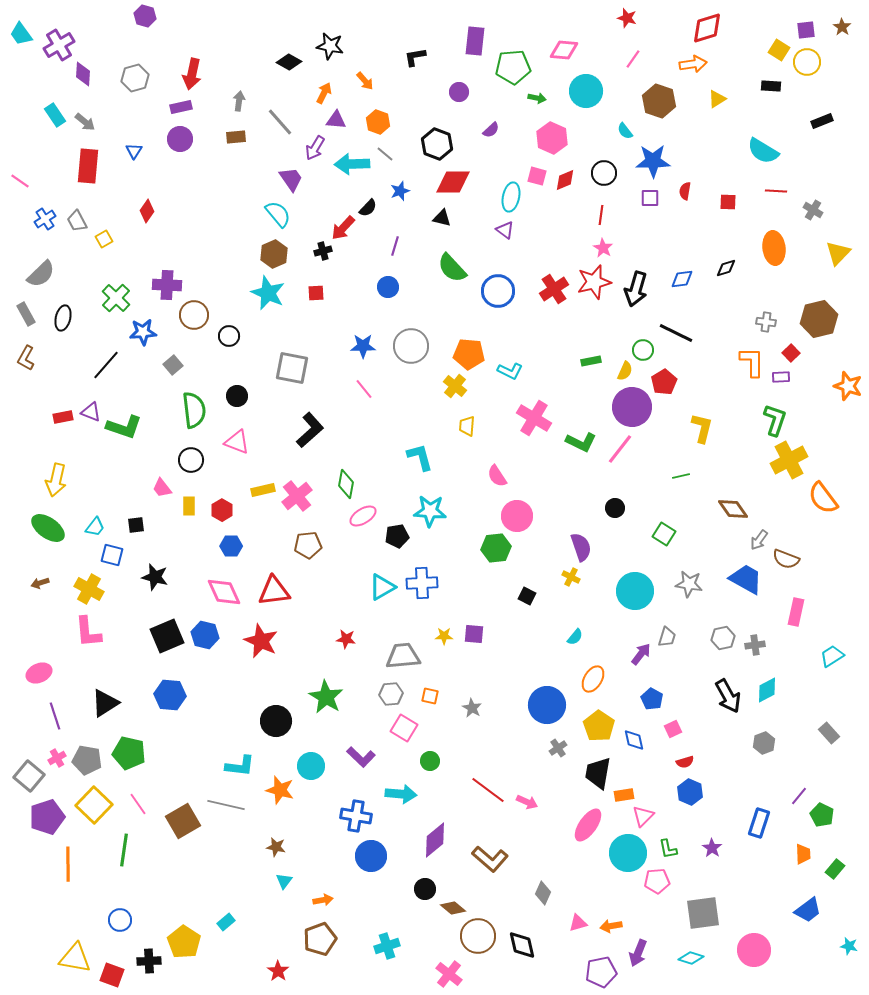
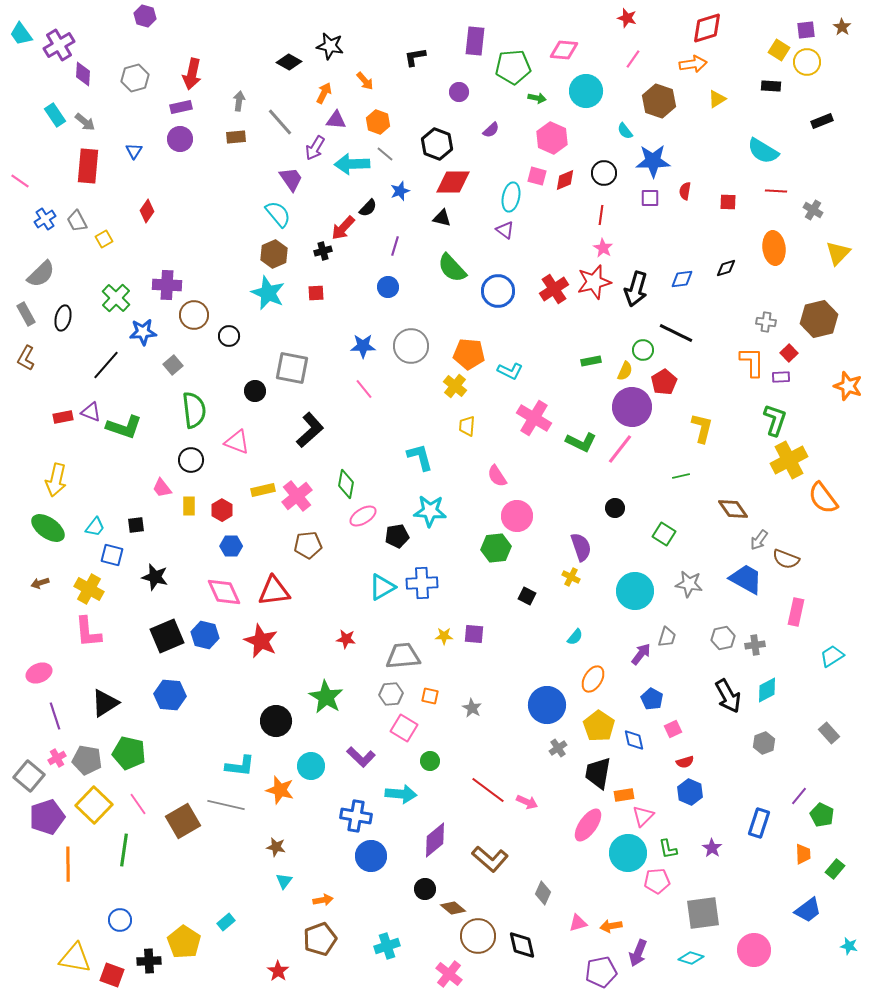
red square at (791, 353): moved 2 px left
black circle at (237, 396): moved 18 px right, 5 px up
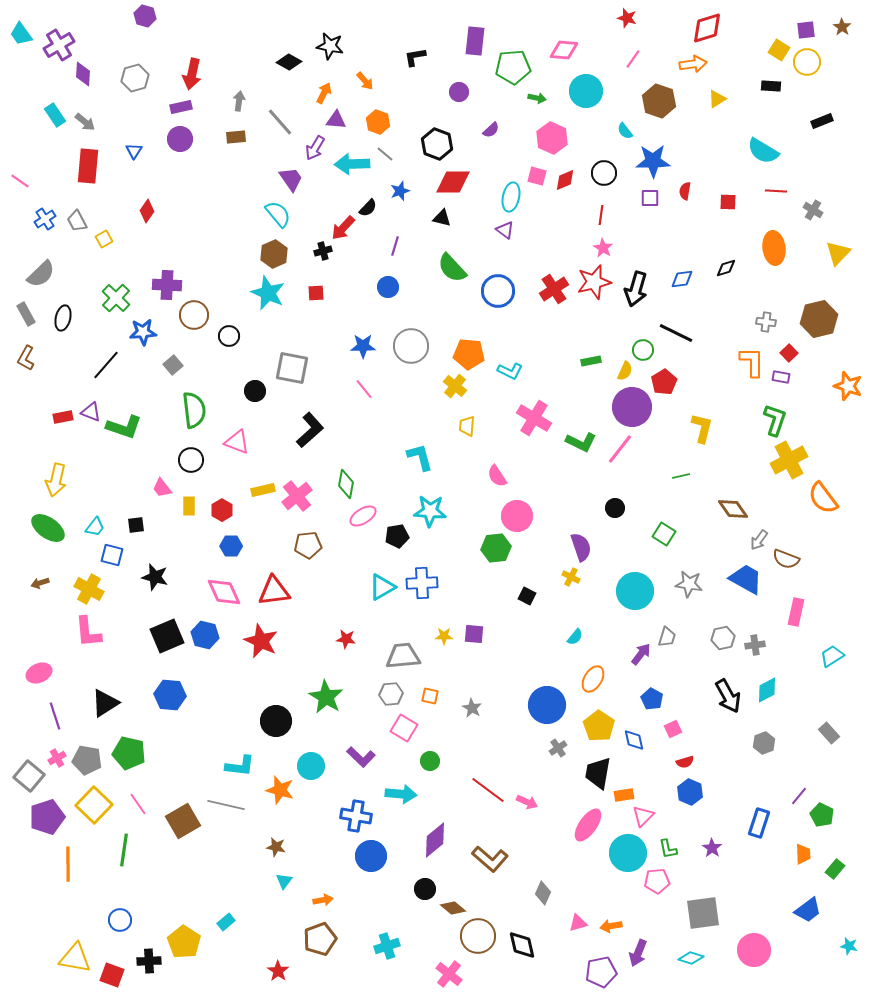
purple rectangle at (781, 377): rotated 12 degrees clockwise
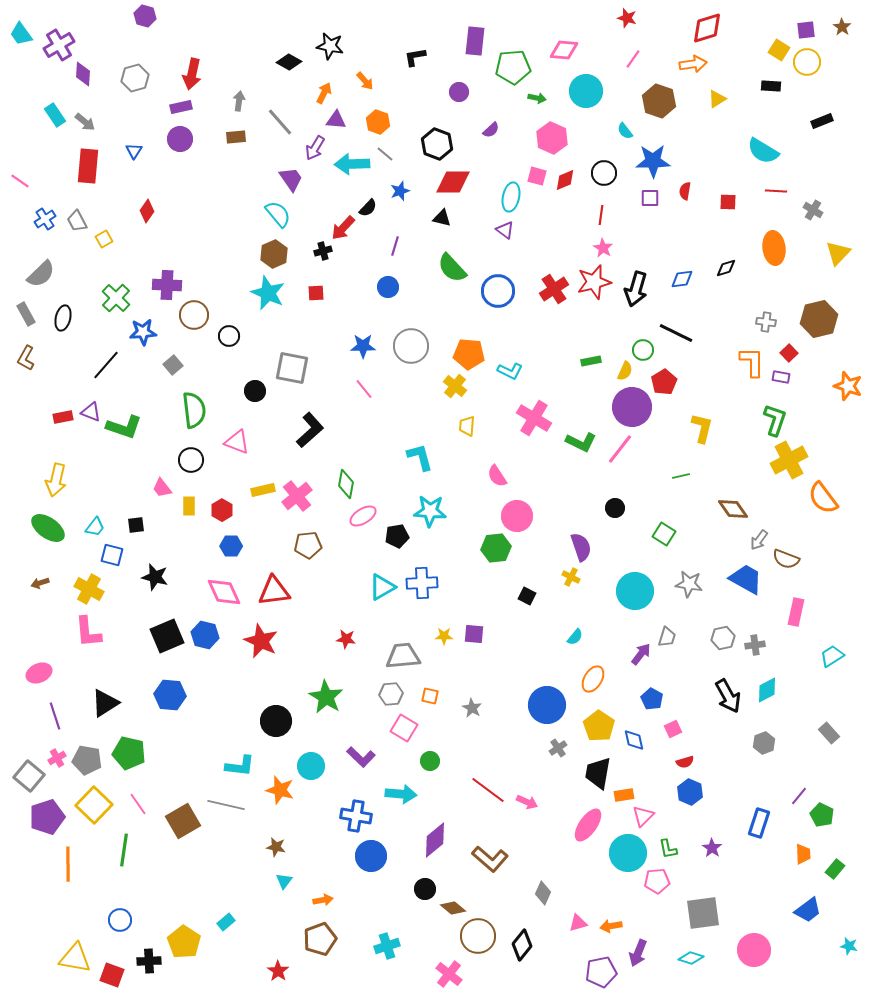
black diamond at (522, 945): rotated 52 degrees clockwise
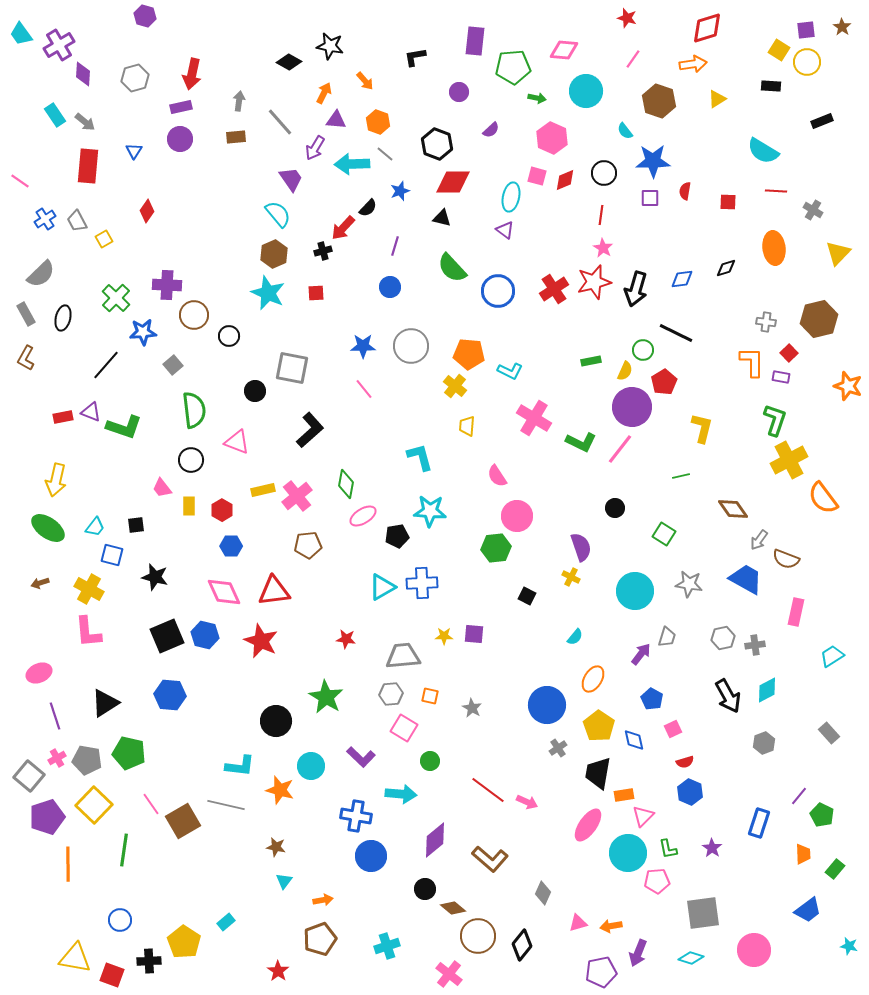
blue circle at (388, 287): moved 2 px right
pink line at (138, 804): moved 13 px right
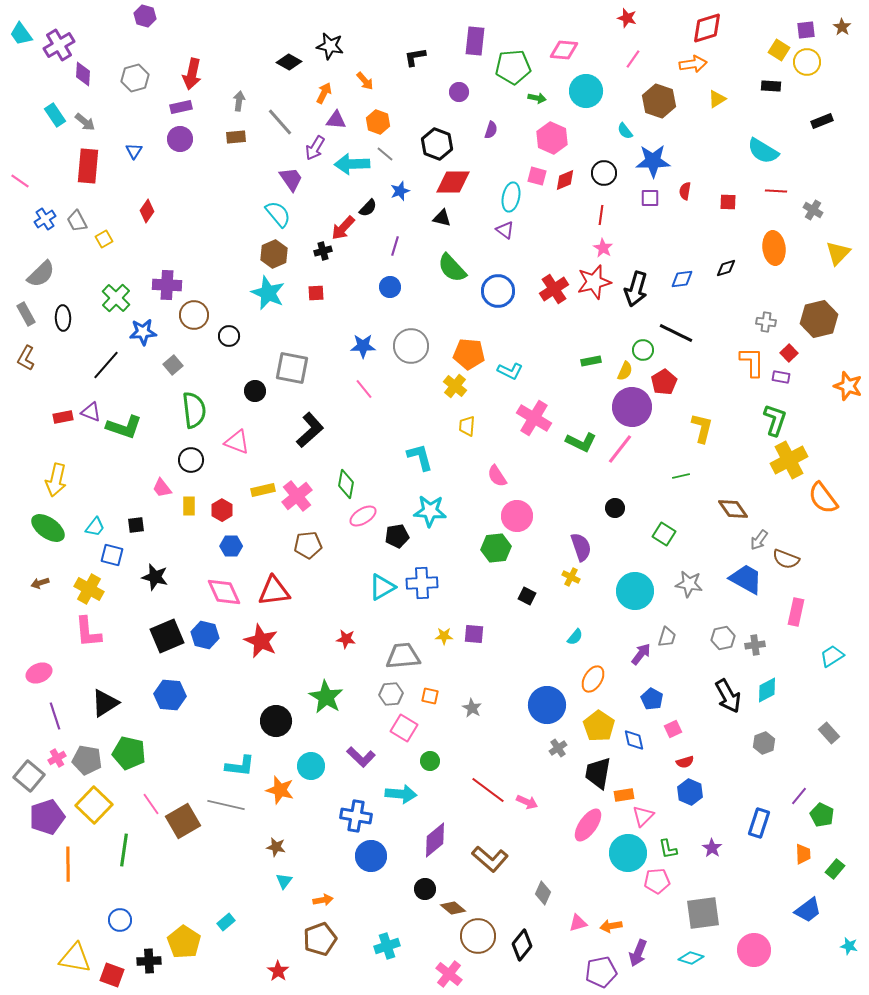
purple semicircle at (491, 130): rotated 30 degrees counterclockwise
black ellipse at (63, 318): rotated 15 degrees counterclockwise
